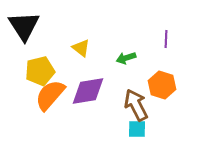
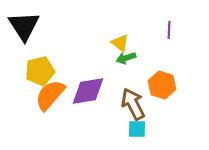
purple line: moved 3 px right, 9 px up
yellow triangle: moved 39 px right, 5 px up
brown arrow: moved 3 px left, 1 px up
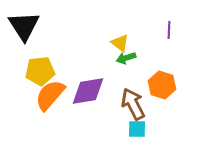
yellow pentagon: rotated 8 degrees clockwise
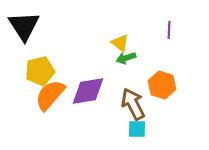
yellow pentagon: rotated 8 degrees counterclockwise
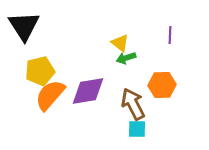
purple line: moved 1 px right, 5 px down
orange hexagon: rotated 20 degrees counterclockwise
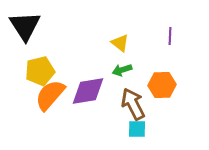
black triangle: moved 1 px right
purple line: moved 1 px down
green arrow: moved 4 px left, 12 px down
